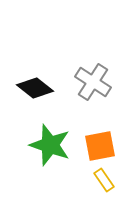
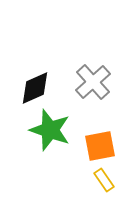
gray cross: rotated 15 degrees clockwise
black diamond: rotated 63 degrees counterclockwise
green star: moved 15 px up
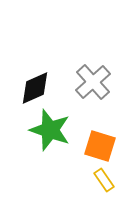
orange square: rotated 28 degrees clockwise
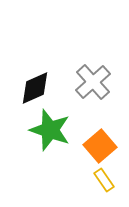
orange square: rotated 32 degrees clockwise
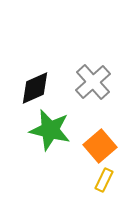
green star: rotated 6 degrees counterclockwise
yellow rectangle: rotated 60 degrees clockwise
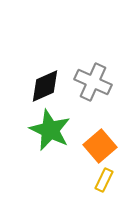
gray cross: rotated 24 degrees counterclockwise
black diamond: moved 10 px right, 2 px up
green star: rotated 12 degrees clockwise
